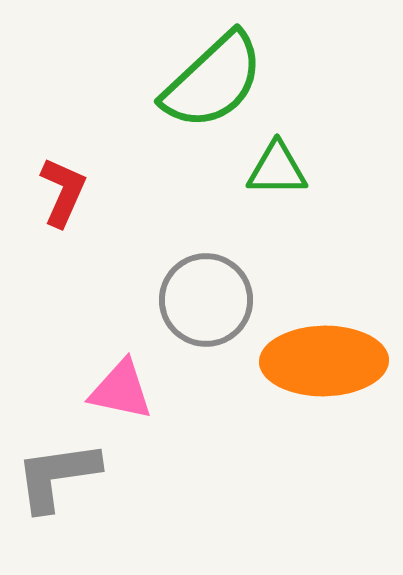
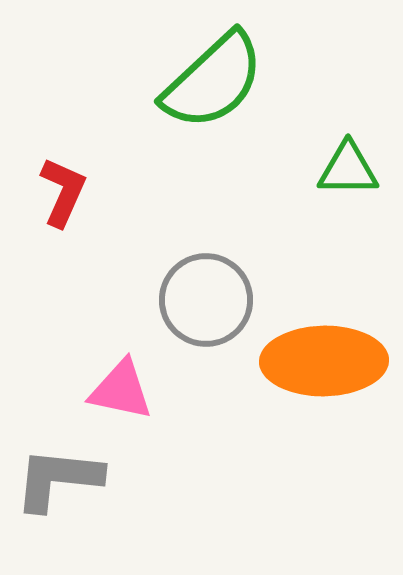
green triangle: moved 71 px right
gray L-shape: moved 1 px right, 3 px down; rotated 14 degrees clockwise
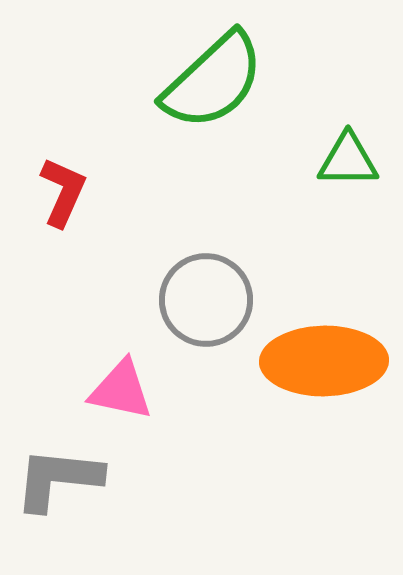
green triangle: moved 9 px up
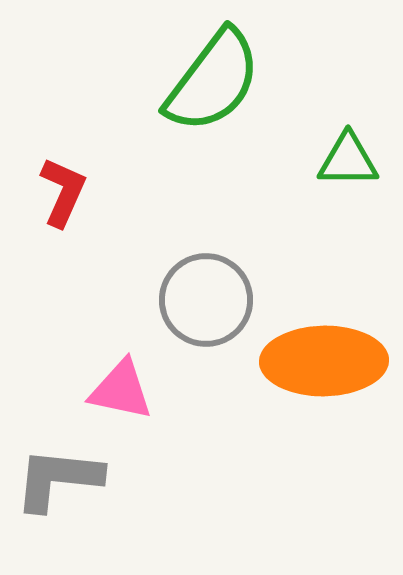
green semicircle: rotated 10 degrees counterclockwise
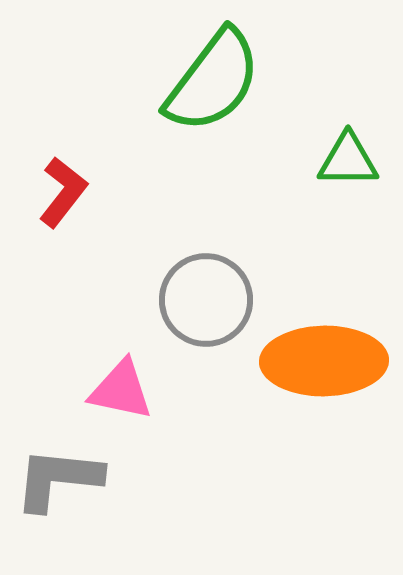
red L-shape: rotated 14 degrees clockwise
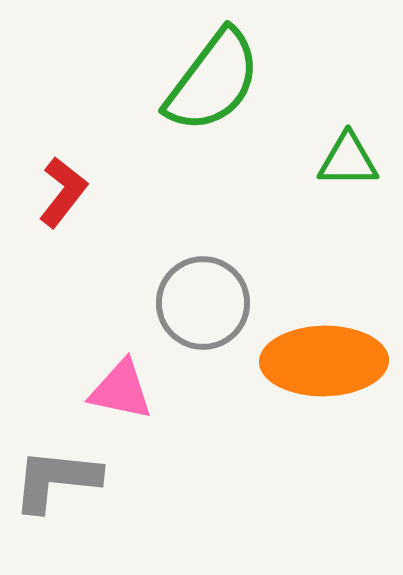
gray circle: moved 3 px left, 3 px down
gray L-shape: moved 2 px left, 1 px down
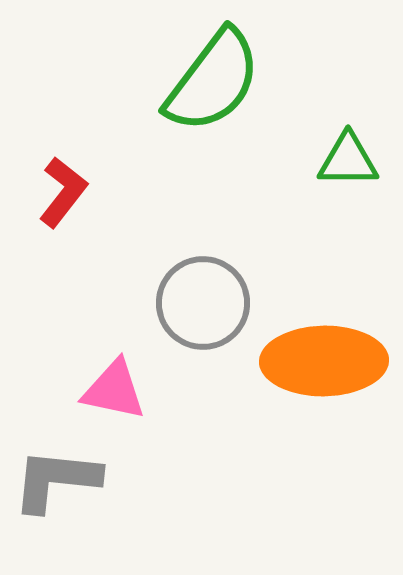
pink triangle: moved 7 px left
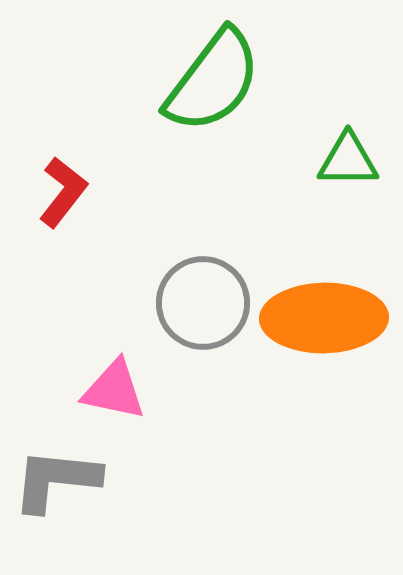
orange ellipse: moved 43 px up
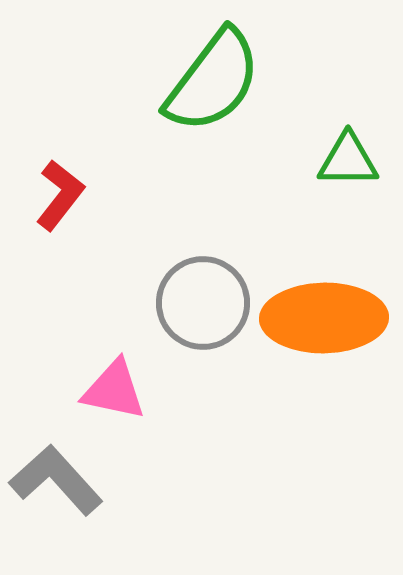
red L-shape: moved 3 px left, 3 px down
gray L-shape: rotated 42 degrees clockwise
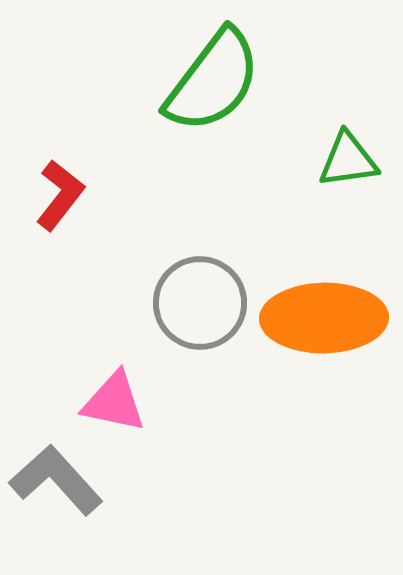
green triangle: rotated 8 degrees counterclockwise
gray circle: moved 3 px left
pink triangle: moved 12 px down
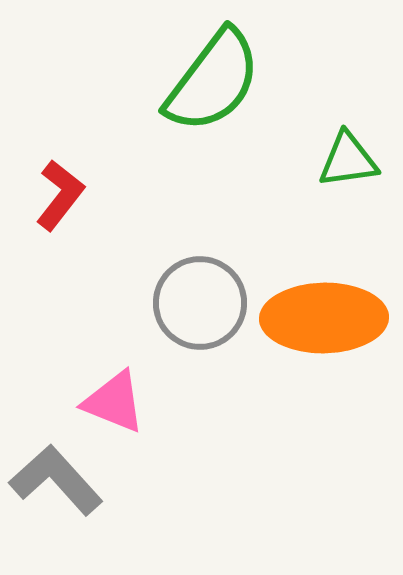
pink triangle: rotated 10 degrees clockwise
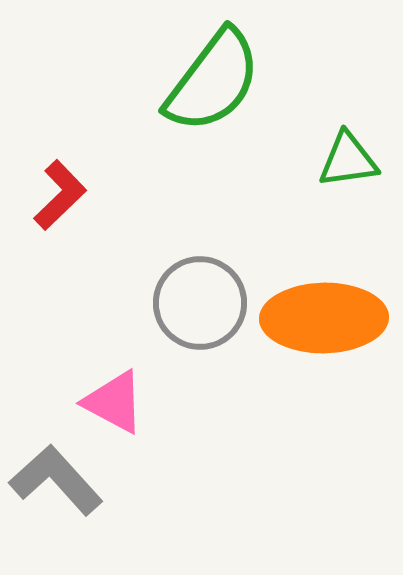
red L-shape: rotated 8 degrees clockwise
pink triangle: rotated 6 degrees clockwise
